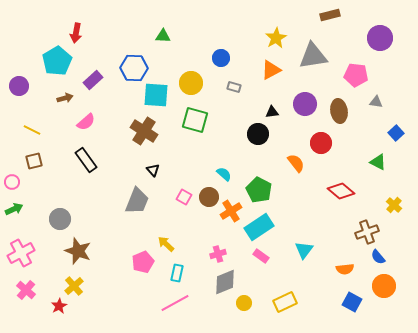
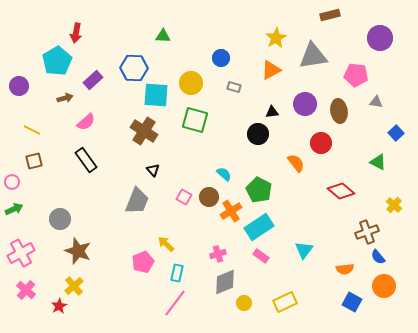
pink line at (175, 303): rotated 24 degrees counterclockwise
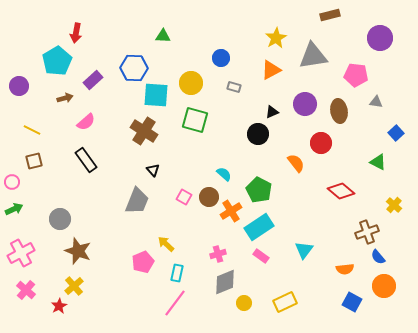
black triangle at (272, 112): rotated 16 degrees counterclockwise
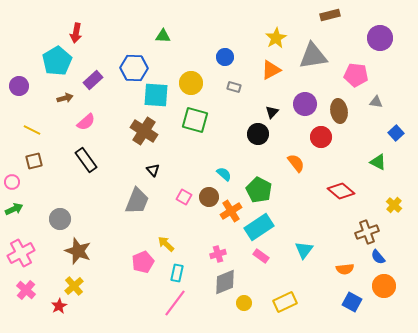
blue circle at (221, 58): moved 4 px right, 1 px up
black triangle at (272, 112): rotated 24 degrees counterclockwise
red circle at (321, 143): moved 6 px up
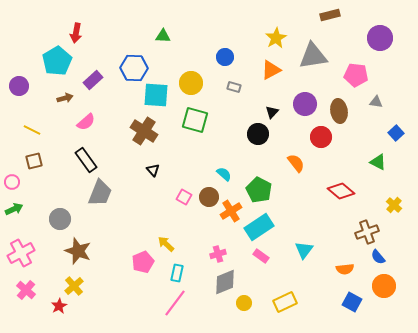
gray trapezoid at (137, 201): moved 37 px left, 8 px up
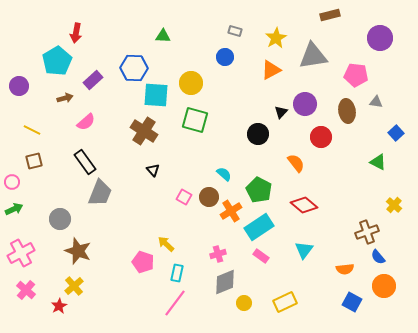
gray rectangle at (234, 87): moved 1 px right, 56 px up
brown ellipse at (339, 111): moved 8 px right
black triangle at (272, 112): moved 9 px right
black rectangle at (86, 160): moved 1 px left, 2 px down
red diamond at (341, 191): moved 37 px left, 14 px down
pink pentagon at (143, 262): rotated 30 degrees counterclockwise
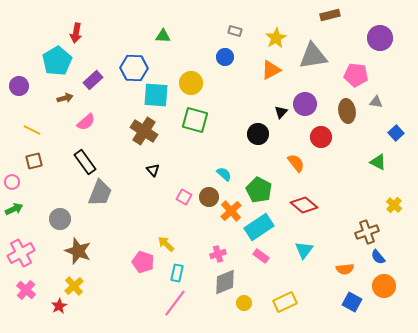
orange cross at (231, 211): rotated 10 degrees counterclockwise
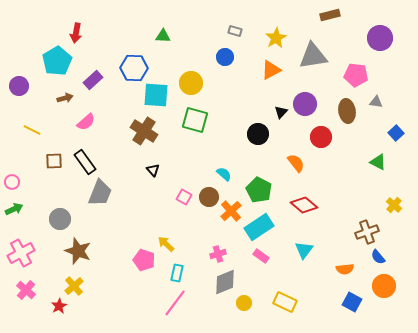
brown square at (34, 161): moved 20 px right; rotated 12 degrees clockwise
pink pentagon at (143, 262): moved 1 px right, 2 px up
yellow rectangle at (285, 302): rotated 50 degrees clockwise
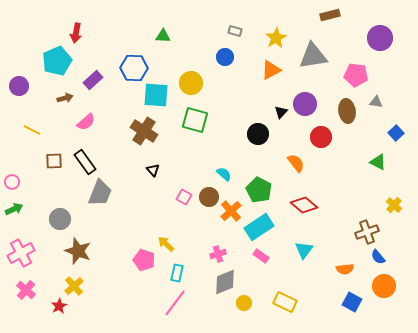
cyan pentagon at (57, 61): rotated 8 degrees clockwise
